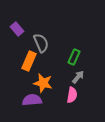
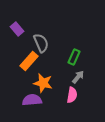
orange rectangle: rotated 18 degrees clockwise
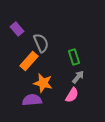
green rectangle: rotated 42 degrees counterclockwise
pink semicircle: rotated 21 degrees clockwise
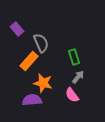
pink semicircle: rotated 112 degrees clockwise
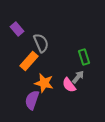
green rectangle: moved 10 px right
orange star: moved 1 px right
pink semicircle: moved 3 px left, 10 px up
purple semicircle: rotated 66 degrees counterclockwise
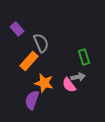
gray arrow: rotated 40 degrees clockwise
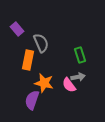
green rectangle: moved 4 px left, 2 px up
orange rectangle: moved 1 px left, 1 px up; rotated 30 degrees counterclockwise
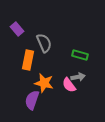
gray semicircle: moved 3 px right
green rectangle: rotated 56 degrees counterclockwise
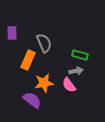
purple rectangle: moved 5 px left, 4 px down; rotated 40 degrees clockwise
orange rectangle: rotated 12 degrees clockwise
gray arrow: moved 2 px left, 6 px up
orange star: rotated 24 degrees counterclockwise
purple semicircle: rotated 108 degrees clockwise
